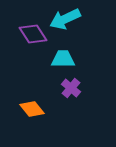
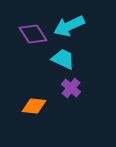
cyan arrow: moved 4 px right, 7 px down
cyan trapezoid: rotated 25 degrees clockwise
orange diamond: moved 2 px right, 3 px up; rotated 45 degrees counterclockwise
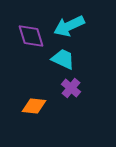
purple diamond: moved 2 px left, 2 px down; rotated 16 degrees clockwise
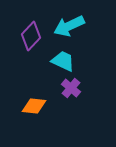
purple diamond: rotated 60 degrees clockwise
cyan trapezoid: moved 2 px down
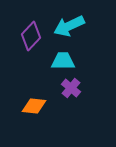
cyan trapezoid: rotated 25 degrees counterclockwise
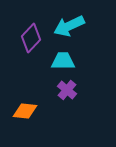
purple diamond: moved 2 px down
purple cross: moved 4 px left, 2 px down
orange diamond: moved 9 px left, 5 px down
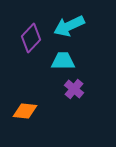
purple cross: moved 7 px right, 1 px up
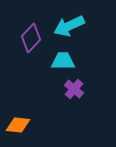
orange diamond: moved 7 px left, 14 px down
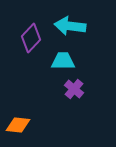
cyan arrow: moved 1 px right; rotated 32 degrees clockwise
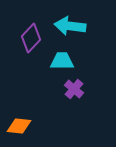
cyan trapezoid: moved 1 px left
orange diamond: moved 1 px right, 1 px down
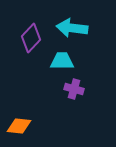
cyan arrow: moved 2 px right, 2 px down
purple cross: rotated 24 degrees counterclockwise
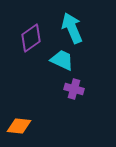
cyan arrow: rotated 60 degrees clockwise
purple diamond: rotated 12 degrees clockwise
cyan trapezoid: moved 1 px up; rotated 25 degrees clockwise
